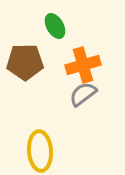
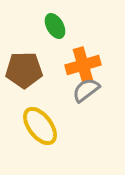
brown pentagon: moved 1 px left, 8 px down
gray semicircle: moved 3 px right, 4 px up
yellow ellipse: moved 25 px up; rotated 33 degrees counterclockwise
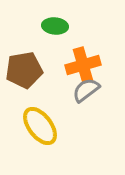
green ellipse: rotated 55 degrees counterclockwise
brown pentagon: rotated 9 degrees counterclockwise
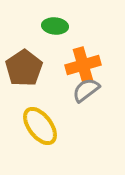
brown pentagon: moved 2 px up; rotated 24 degrees counterclockwise
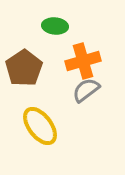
orange cross: moved 4 px up
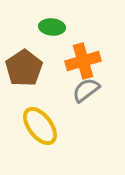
green ellipse: moved 3 px left, 1 px down
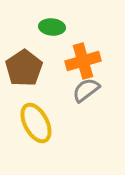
yellow ellipse: moved 4 px left, 3 px up; rotated 9 degrees clockwise
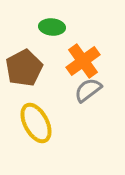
orange cross: rotated 20 degrees counterclockwise
brown pentagon: rotated 6 degrees clockwise
gray semicircle: moved 2 px right
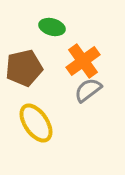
green ellipse: rotated 10 degrees clockwise
brown pentagon: rotated 15 degrees clockwise
yellow ellipse: rotated 6 degrees counterclockwise
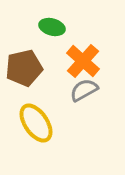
orange cross: rotated 12 degrees counterclockwise
gray semicircle: moved 4 px left; rotated 8 degrees clockwise
